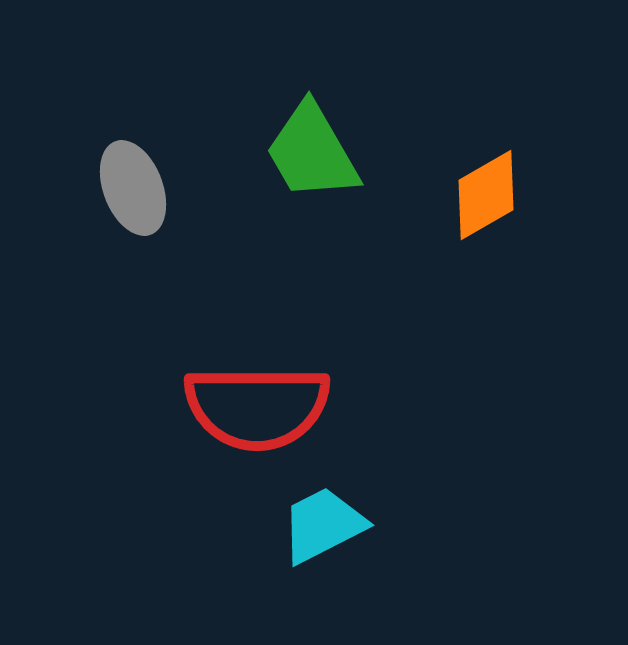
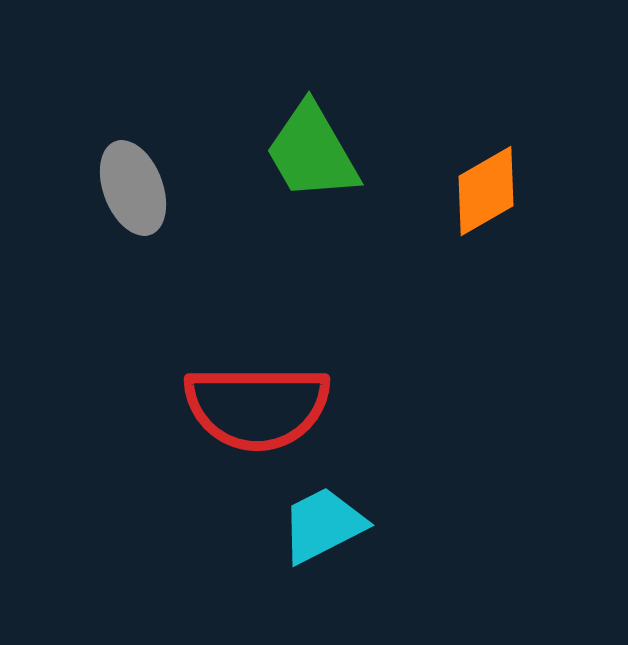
orange diamond: moved 4 px up
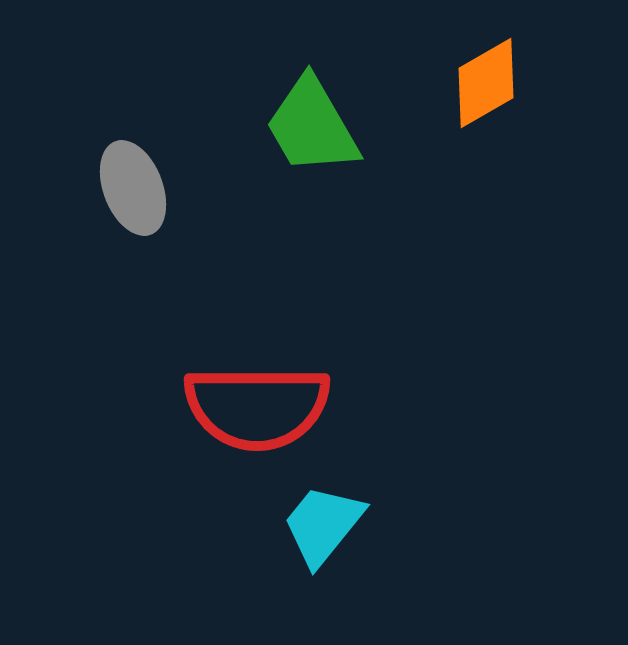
green trapezoid: moved 26 px up
orange diamond: moved 108 px up
cyan trapezoid: rotated 24 degrees counterclockwise
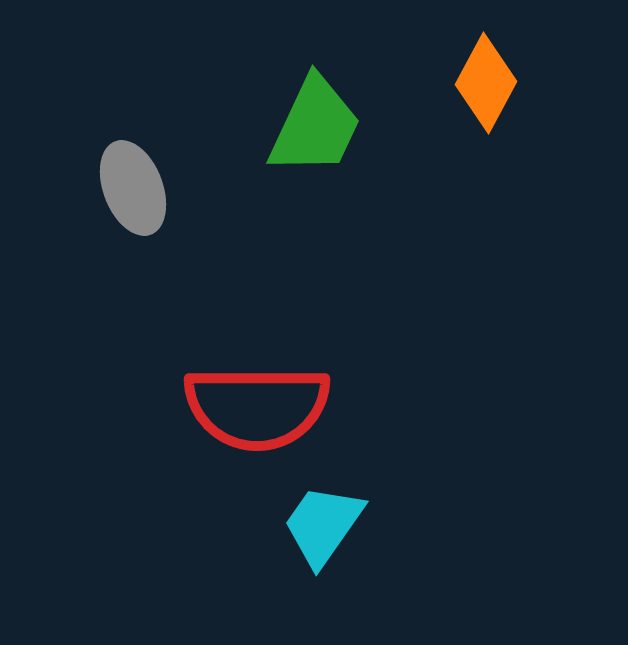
orange diamond: rotated 32 degrees counterclockwise
green trapezoid: moved 3 px right; rotated 125 degrees counterclockwise
cyan trapezoid: rotated 4 degrees counterclockwise
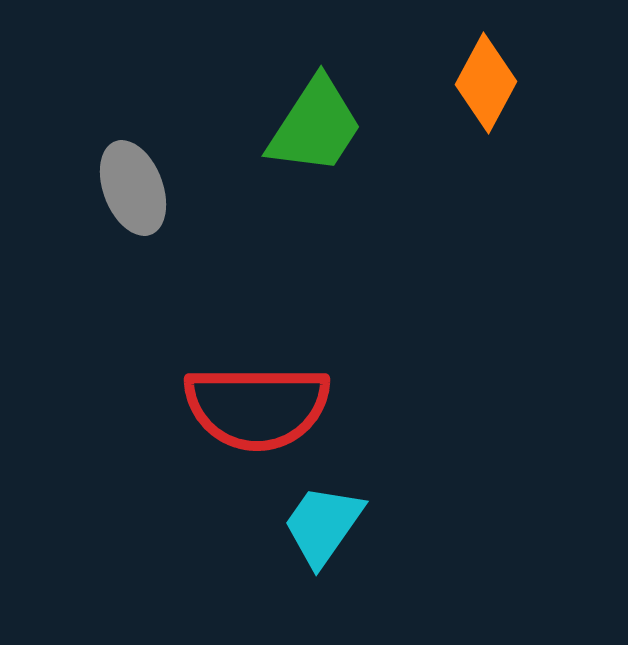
green trapezoid: rotated 8 degrees clockwise
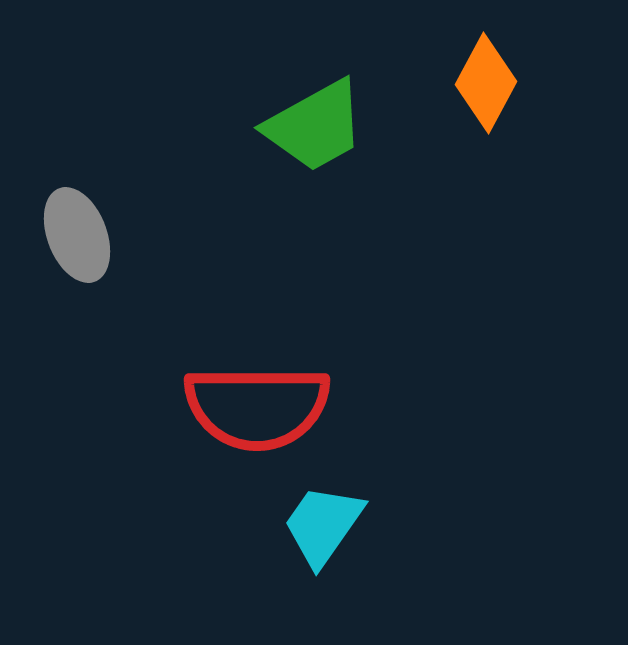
green trapezoid: rotated 28 degrees clockwise
gray ellipse: moved 56 px left, 47 px down
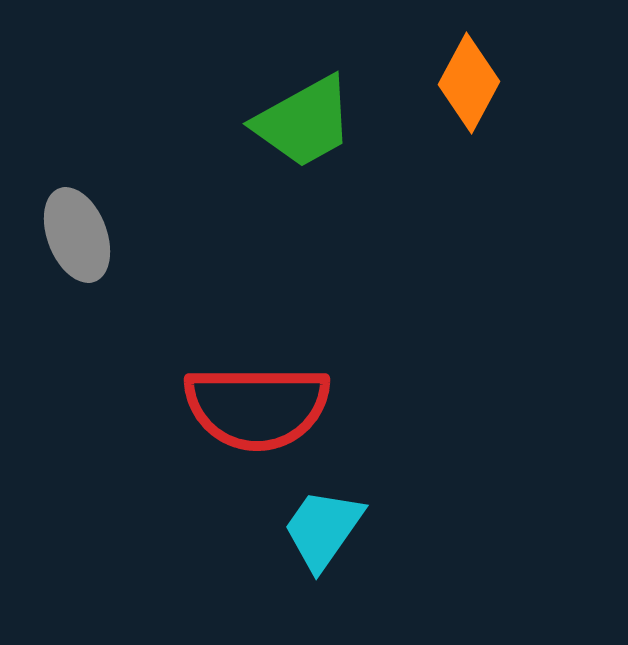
orange diamond: moved 17 px left
green trapezoid: moved 11 px left, 4 px up
cyan trapezoid: moved 4 px down
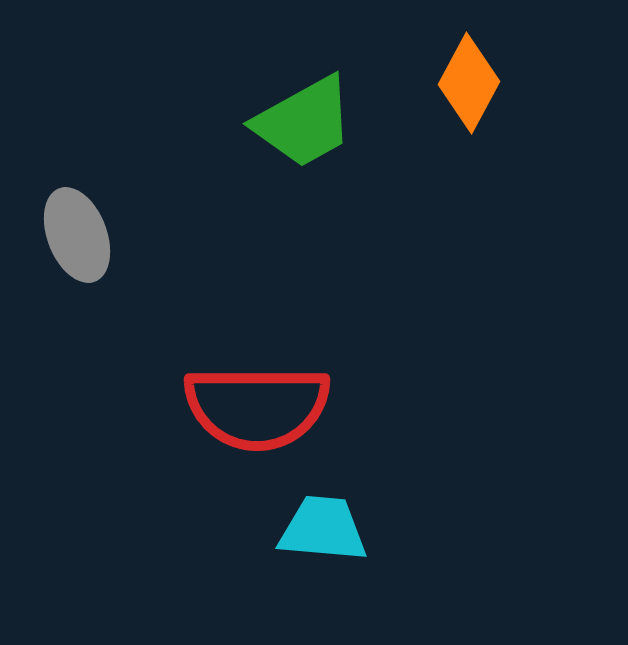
cyan trapezoid: rotated 60 degrees clockwise
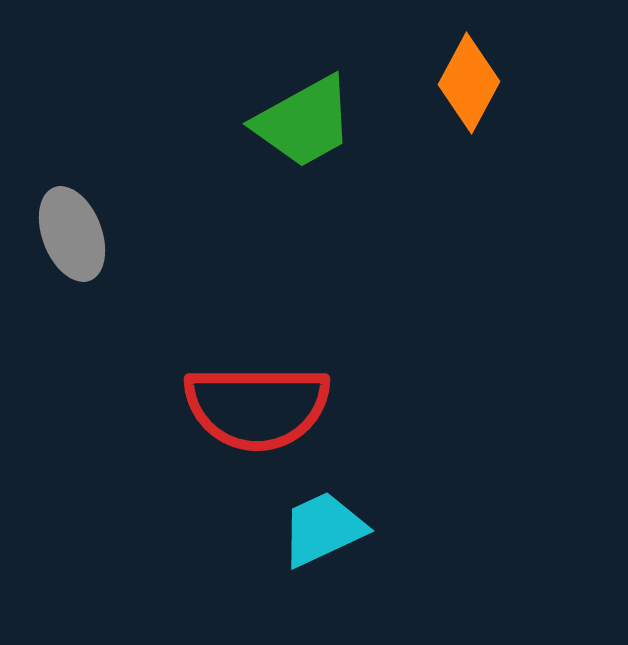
gray ellipse: moved 5 px left, 1 px up
cyan trapezoid: rotated 30 degrees counterclockwise
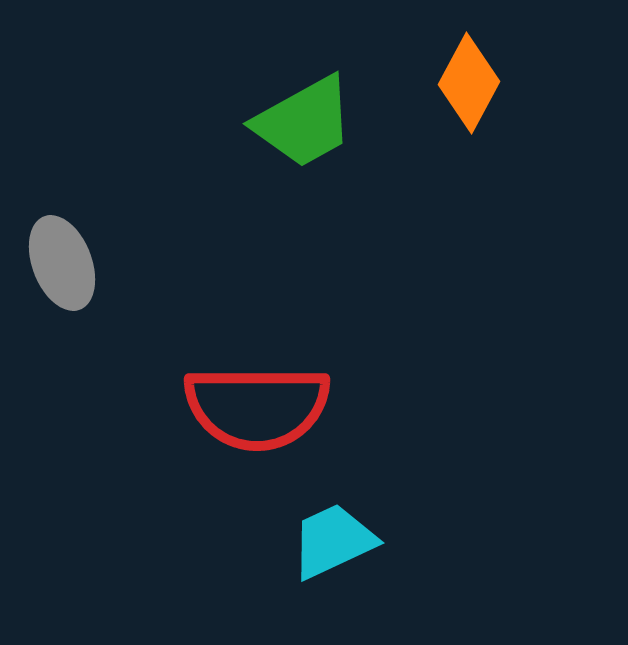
gray ellipse: moved 10 px left, 29 px down
cyan trapezoid: moved 10 px right, 12 px down
